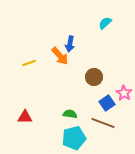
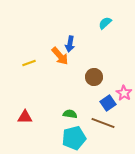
blue square: moved 1 px right
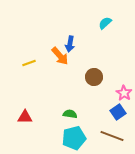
blue square: moved 10 px right, 9 px down
brown line: moved 9 px right, 13 px down
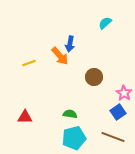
brown line: moved 1 px right, 1 px down
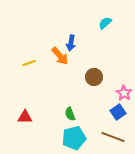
blue arrow: moved 1 px right, 1 px up
green semicircle: rotated 120 degrees counterclockwise
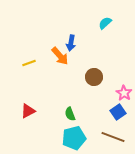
red triangle: moved 3 px right, 6 px up; rotated 28 degrees counterclockwise
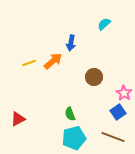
cyan semicircle: moved 1 px left, 1 px down
orange arrow: moved 7 px left, 5 px down; rotated 90 degrees counterclockwise
red triangle: moved 10 px left, 8 px down
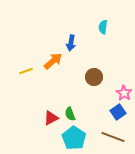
cyan semicircle: moved 1 px left, 3 px down; rotated 40 degrees counterclockwise
yellow line: moved 3 px left, 8 px down
red triangle: moved 33 px right, 1 px up
cyan pentagon: rotated 25 degrees counterclockwise
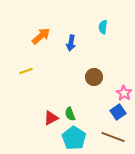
orange arrow: moved 12 px left, 25 px up
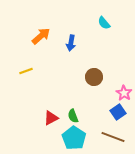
cyan semicircle: moved 1 px right, 4 px up; rotated 48 degrees counterclockwise
green semicircle: moved 3 px right, 2 px down
